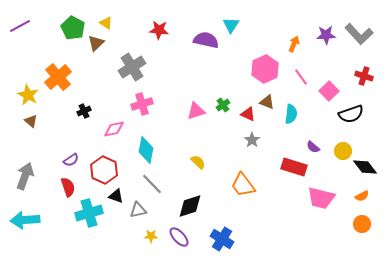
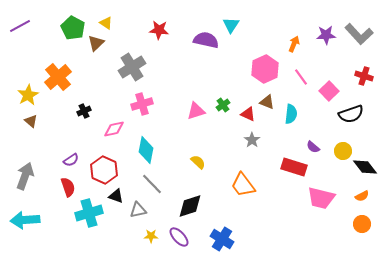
yellow star at (28, 95): rotated 15 degrees clockwise
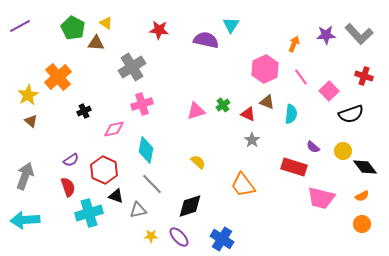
brown triangle at (96, 43): rotated 48 degrees clockwise
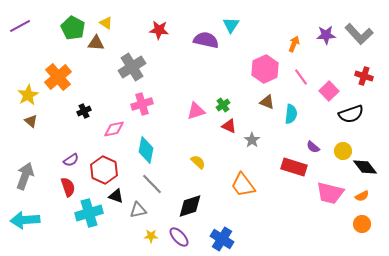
red triangle at (248, 114): moved 19 px left, 12 px down
pink trapezoid at (321, 198): moved 9 px right, 5 px up
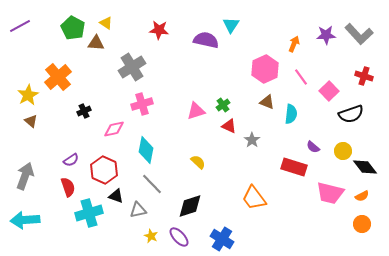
orange trapezoid at (243, 185): moved 11 px right, 13 px down
yellow star at (151, 236): rotated 24 degrees clockwise
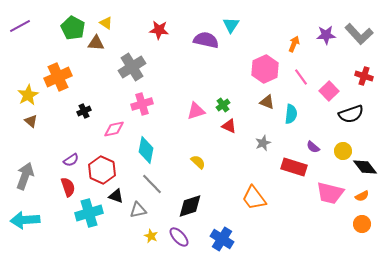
orange cross at (58, 77): rotated 16 degrees clockwise
gray star at (252, 140): moved 11 px right, 3 px down; rotated 14 degrees clockwise
red hexagon at (104, 170): moved 2 px left
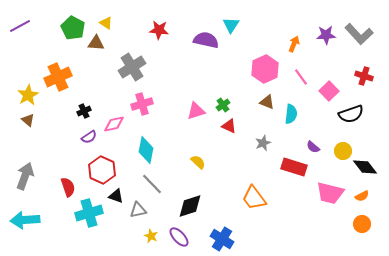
brown triangle at (31, 121): moved 3 px left, 1 px up
pink diamond at (114, 129): moved 5 px up
purple semicircle at (71, 160): moved 18 px right, 23 px up
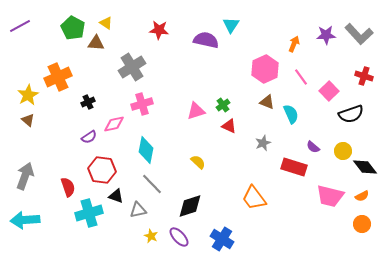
black cross at (84, 111): moved 4 px right, 9 px up
cyan semicircle at (291, 114): rotated 30 degrees counterclockwise
red hexagon at (102, 170): rotated 16 degrees counterclockwise
pink trapezoid at (330, 193): moved 3 px down
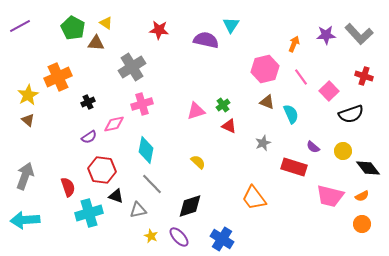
pink hexagon at (265, 69): rotated 12 degrees clockwise
black diamond at (365, 167): moved 3 px right, 1 px down
